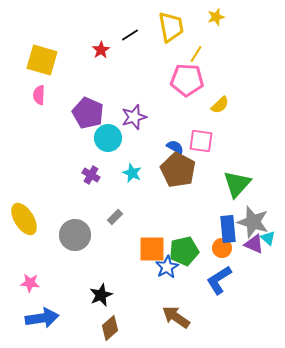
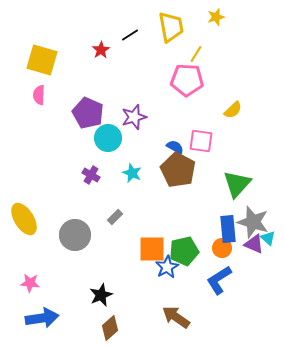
yellow semicircle: moved 13 px right, 5 px down
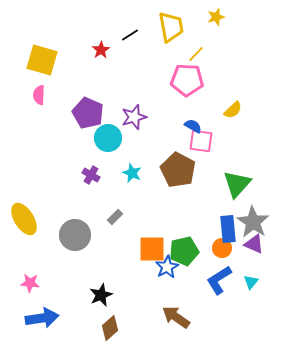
yellow line: rotated 12 degrees clockwise
blue semicircle: moved 18 px right, 21 px up
gray star: rotated 16 degrees clockwise
cyan triangle: moved 17 px left, 44 px down; rotated 28 degrees clockwise
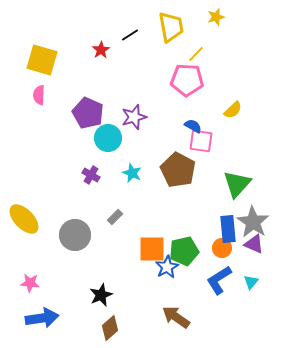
yellow ellipse: rotated 12 degrees counterclockwise
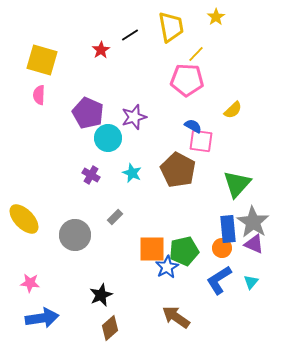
yellow star: rotated 18 degrees counterclockwise
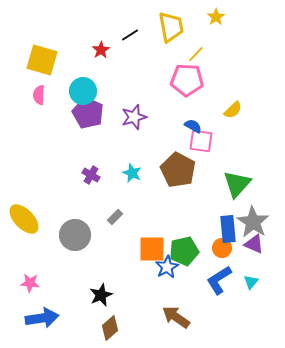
cyan circle: moved 25 px left, 47 px up
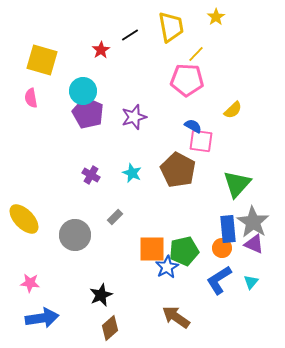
pink semicircle: moved 8 px left, 3 px down; rotated 12 degrees counterclockwise
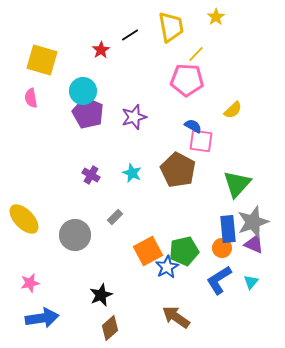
gray star: rotated 20 degrees clockwise
orange square: moved 4 px left, 2 px down; rotated 28 degrees counterclockwise
pink star: rotated 18 degrees counterclockwise
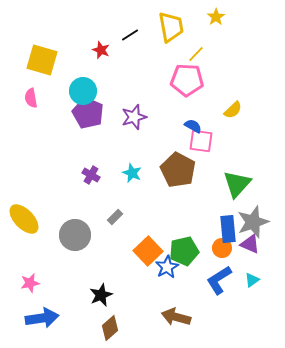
red star: rotated 18 degrees counterclockwise
purple triangle: moved 4 px left
orange square: rotated 16 degrees counterclockwise
cyan triangle: moved 1 px right, 2 px up; rotated 14 degrees clockwise
brown arrow: rotated 20 degrees counterclockwise
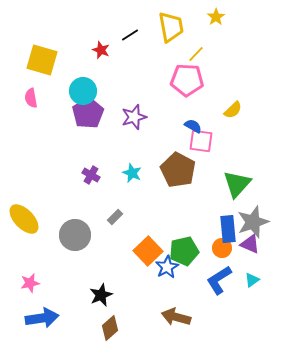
purple pentagon: rotated 16 degrees clockwise
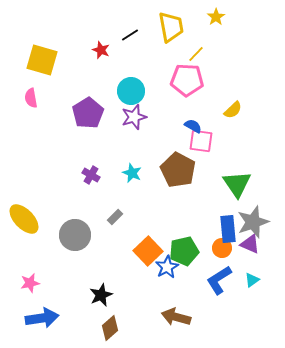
cyan circle: moved 48 px right
green triangle: rotated 16 degrees counterclockwise
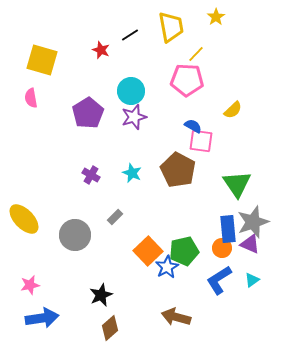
pink star: moved 2 px down
